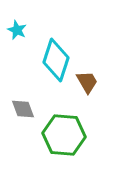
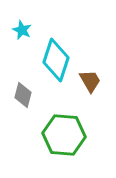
cyan star: moved 5 px right
brown trapezoid: moved 3 px right, 1 px up
gray diamond: moved 14 px up; rotated 35 degrees clockwise
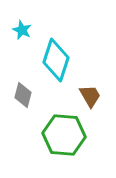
brown trapezoid: moved 15 px down
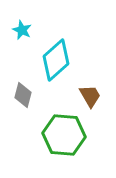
cyan diamond: rotated 30 degrees clockwise
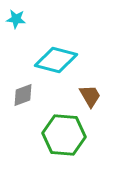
cyan star: moved 6 px left, 11 px up; rotated 18 degrees counterclockwise
cyan diamond: rotated 57 degrees clockwise
gray diamond: rotated 55 degrees clockwise
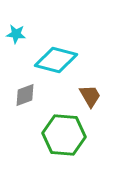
cyan star: moved 15 px down
gray diamond: moved 2 px right
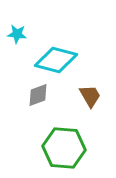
cyan star: moved 1 px right
gray diamond: moved 13 px right
green hexagon: moved 13 px down
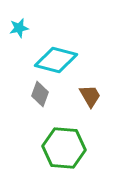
cyan star: moved 2 px right, 6 px up; rotated 18 degrees counterclockwise
gray diamond: moved 2 px right, 1 px up; rotated 50 degrees counterclockwise
